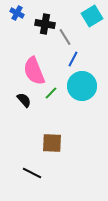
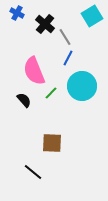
black cross: rotated 30 degrees clockwise
blue line: moved 5 px left, 1 px up
black line: moved 1 px right, 1 px up; rotated 12 degrees clockwise
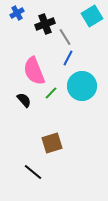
blue cross: rotated 32 degrees clockwise
black cross: rotated 30 degrees clockwise
brown square: rotated 20 degrees counterclockwise
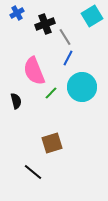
cyan circle: moved 1 px down
black semicircle: moved 8 px left, 1 px down; rotated 28 degrees clockwise
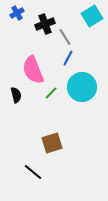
pink semicircle: moved 1 px left, 1 px up
black semicircle: moved 6 px up
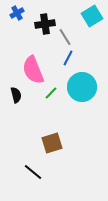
black cross: rotated 12 degrees clockwise
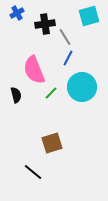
cyan square: moved 3 px left; rotated 15 degrees clockwise
pink semicircle: moved 1 px right
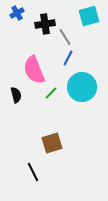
black line: rotated 24 degrees clockwise
